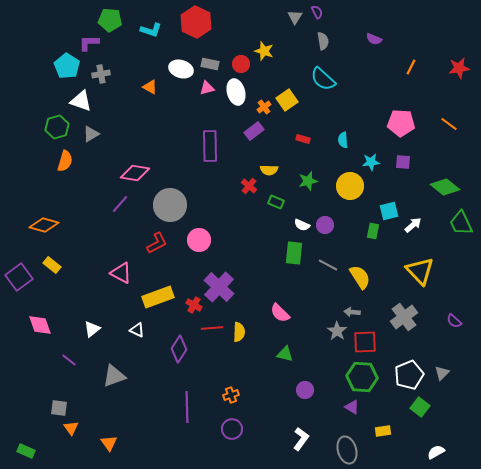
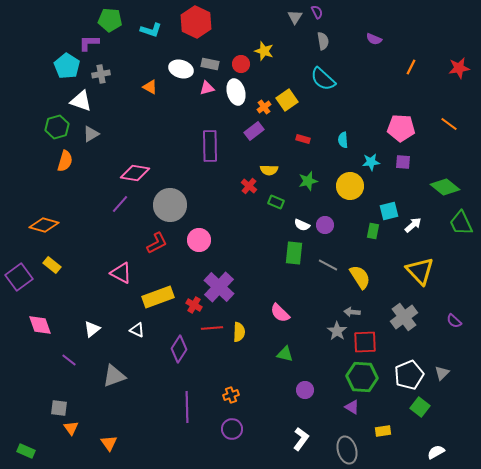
pink pentagon at (401, 123): moved 5 px down
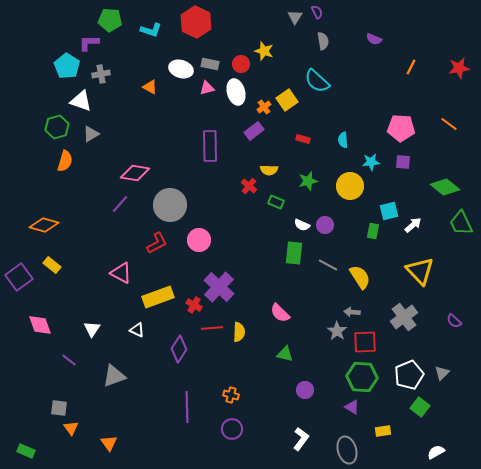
cyan semicircle at (323, 79): moved 6 px left, 2 px down
white triangle at (92, 329): rotated 18 degrees counterclockwise
orange cross at (231, 395): rotated 35 degrees clockwise
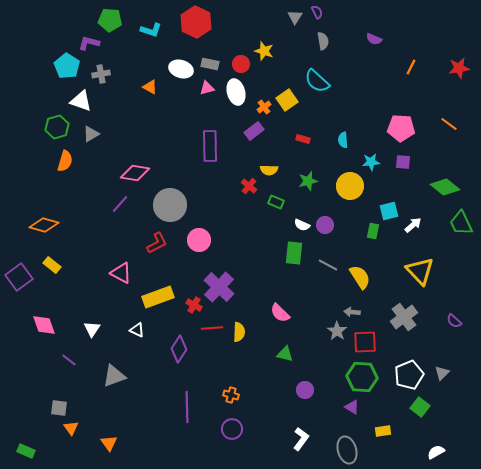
purple L-shape at (89, 43): rotated 15 degrees clockwise
pink diamond at (40, 325): moved 4 px right
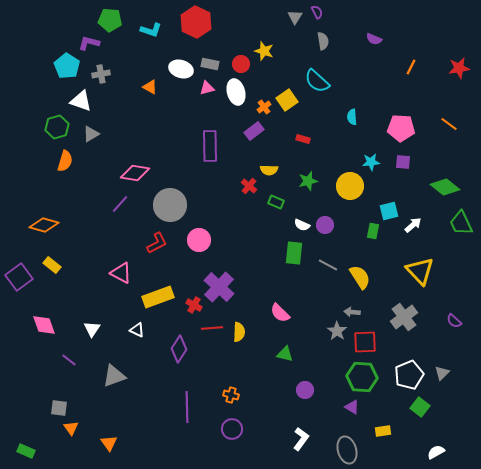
cyan semicircle at (343, 140): moved 9 px right, 23 px up
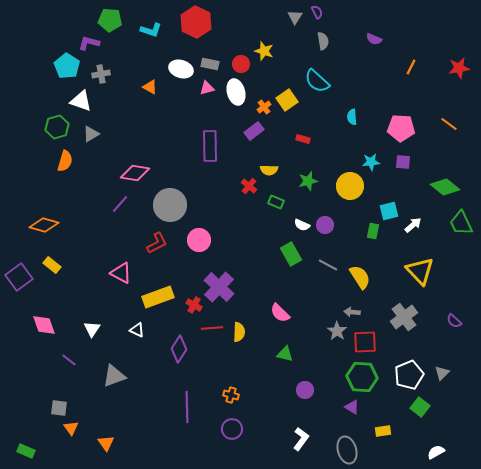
green rectangle at (294, 253): moved 3 px left, 1 px down; rotated 35 degrees counterclockwise
orange triangle at (109, 443): moved 3 px left
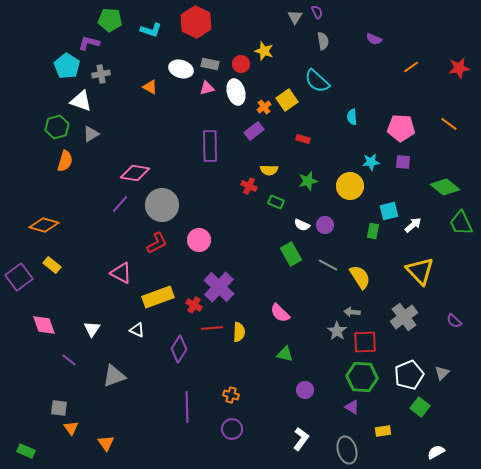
orange line at (411, 67): rotated 28 degrees clockwise
red cross at (249, 186): rotated 14 degrees counterclockwise
gray circle at (170, 205): moved 8 px left
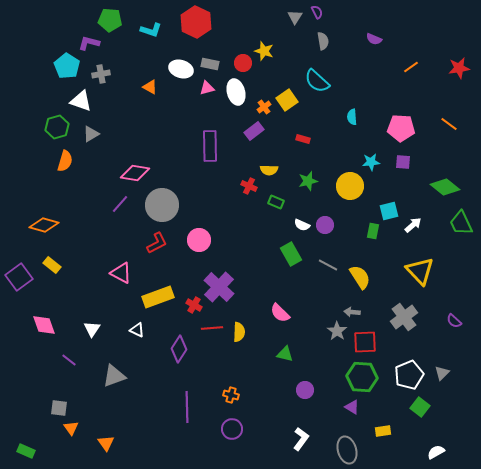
red circle at (241, 64): moved 2 px right, 1 px up
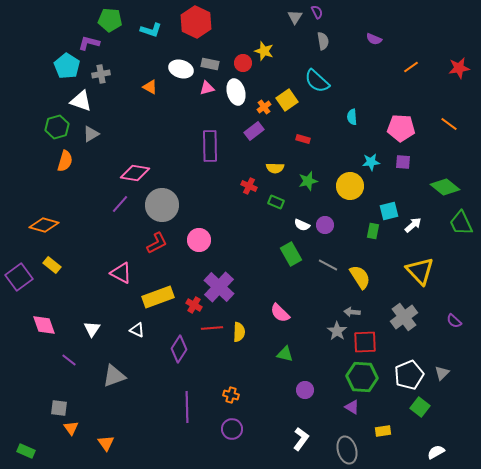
yellow semicircle at (269, 170): moved 6 px right, 2 px up
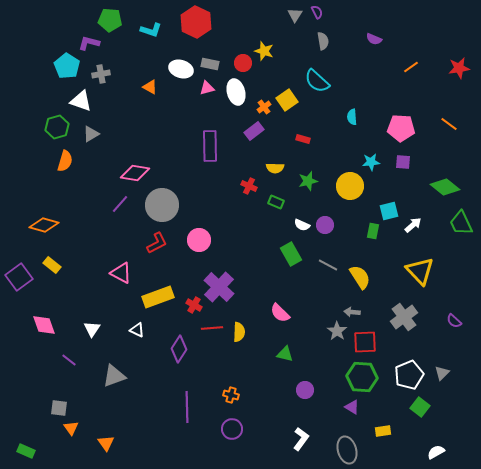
gray triangle at (295, 17): moved 2 px up
